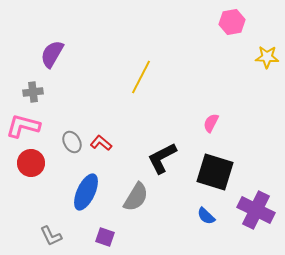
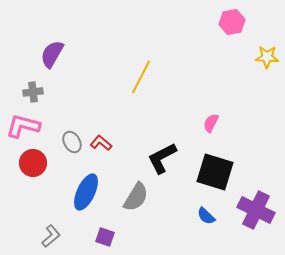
red circle: moved 2 px right
gray L-shape: rotated 105 degrees counterclockwise
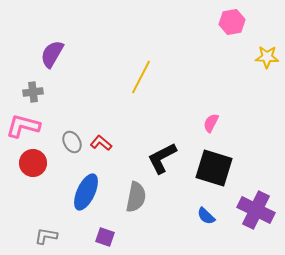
black square: moved 1 px left, 4 px up
gray semicircle: rotated 20 degrees counterclockwise
gray L-shape: moved 5 px left; rotated 130 degrees counterclockwise
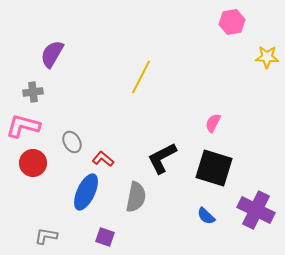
pink semicircle: moved 2 px right
red L-shape: moved 2 px right, 16 px down
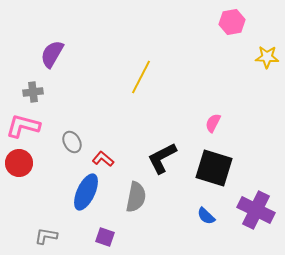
red circle: moved 14 px left
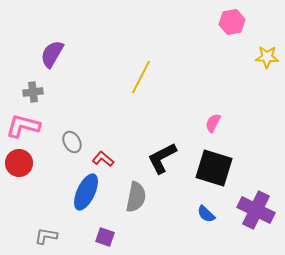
blue semicircle: moved 2 px up
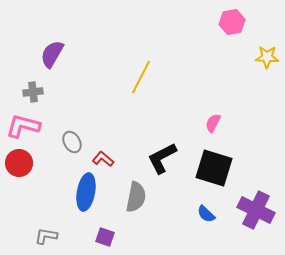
blue ellipse: rotated 15 degrees counterclockwise
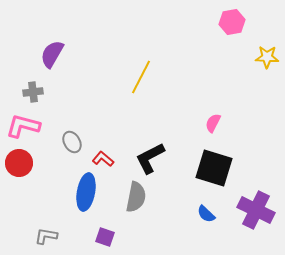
black L-shape: moved 12 px left
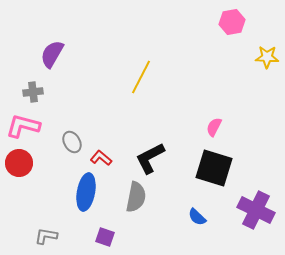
pink semicircle: moved 1 px right, 4 px down
red L-shape: moved 2 px left, 1 px up
blue semicircle: moved 9 px left, 3 px down
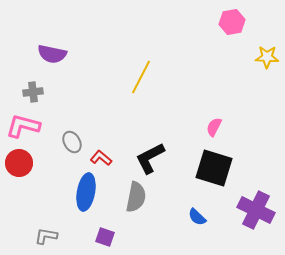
purple semicircle: rotated 108 degrees counterclockwise
